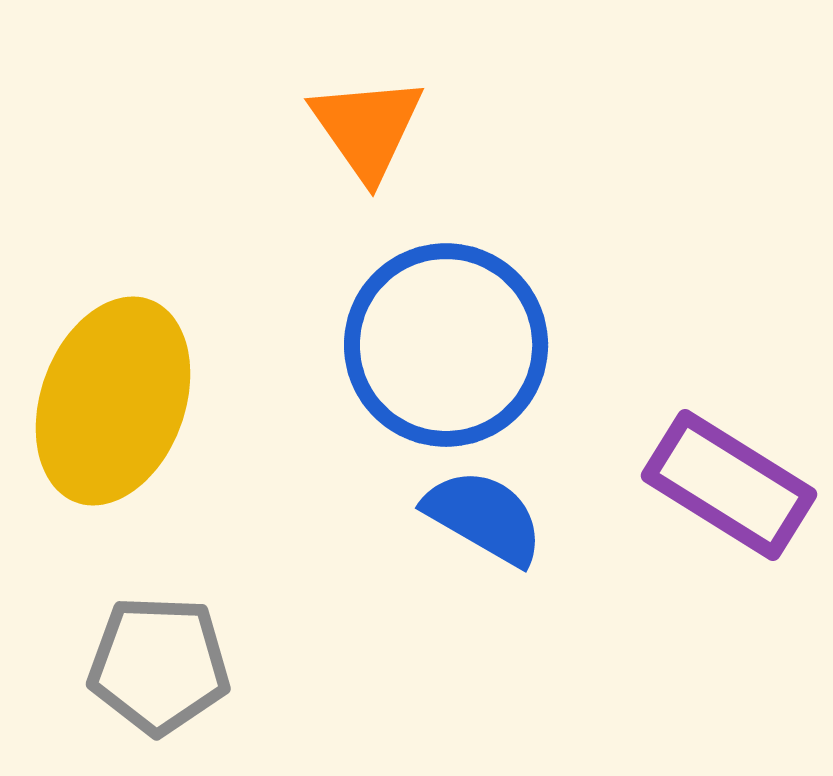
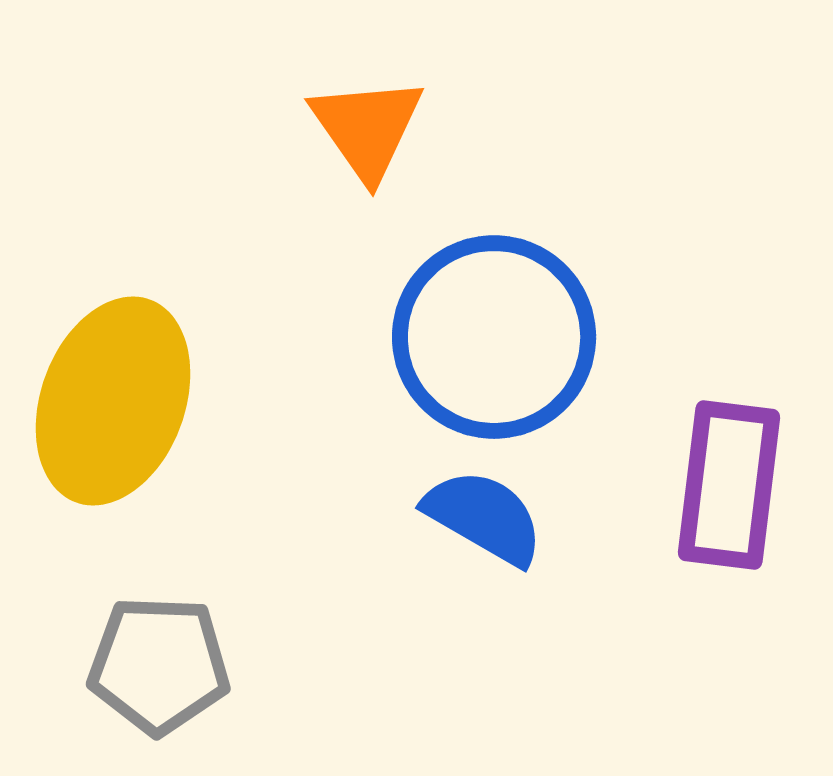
blue circle: moved 48 px right, 8 px up
purple rectangle: rotated 65 degrees clockwise
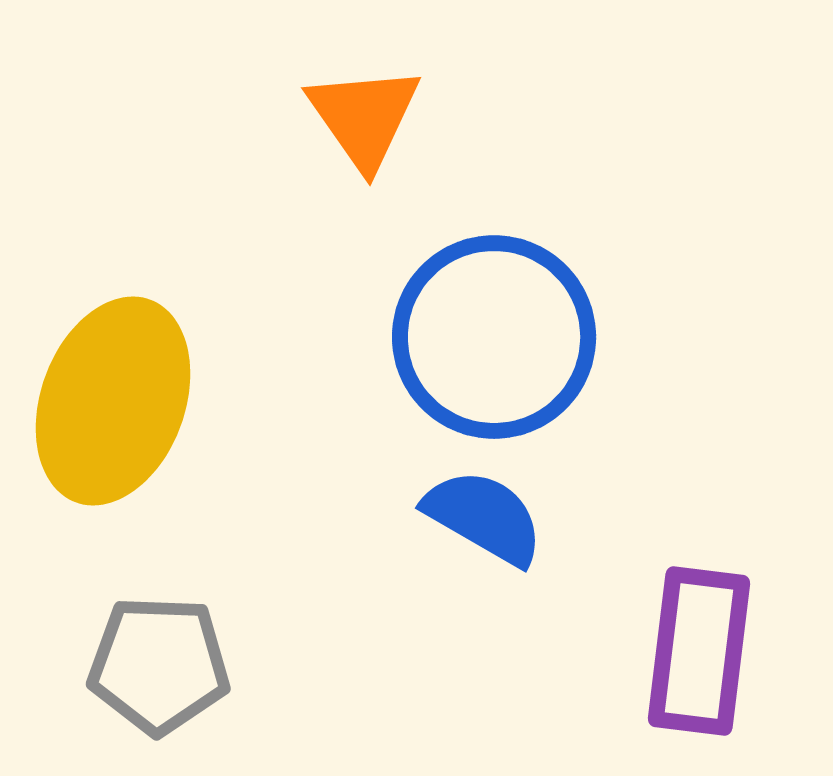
orange triangle: moved 3 px left, 11 px up
purple rectangle: moved 30 px left, 166 px down
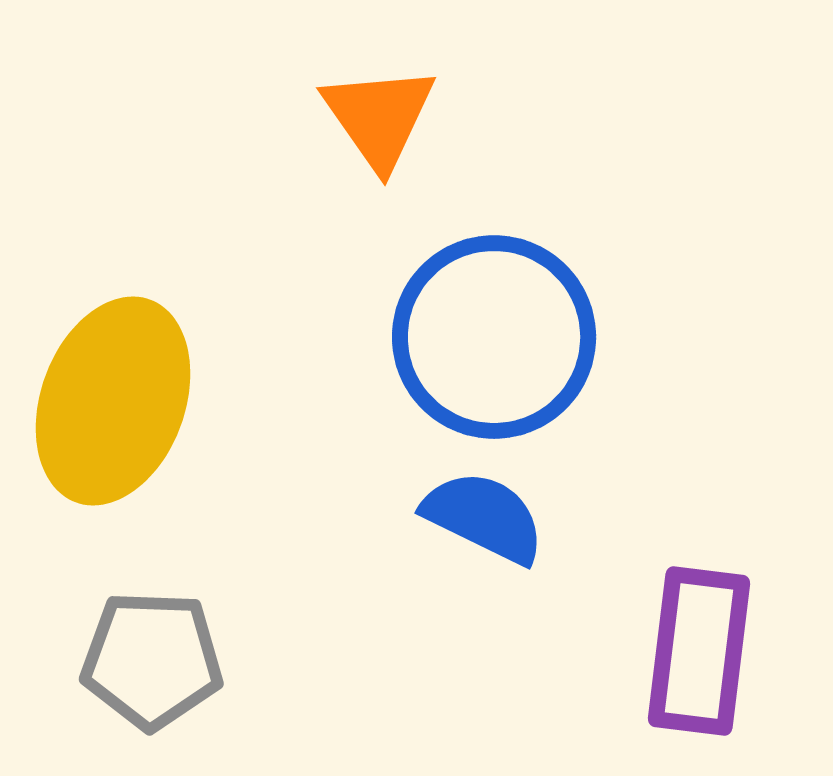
orange triangle: moved 15 px right
blue semicircle: rotated 4 degrees counterclockwise
gray pentagon: moved 7 px left, 5 px up
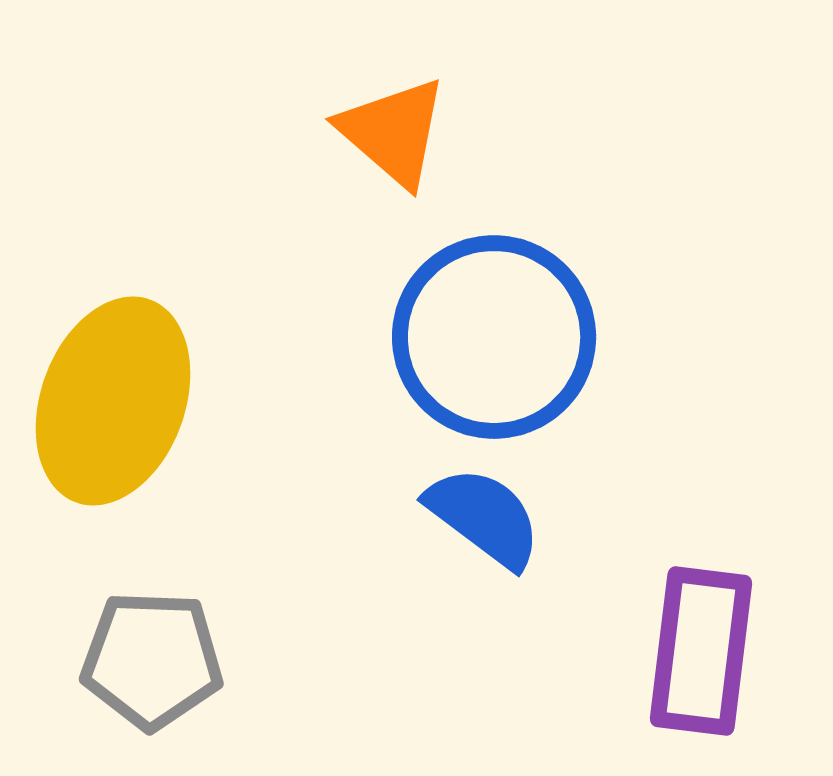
orange triangle: moved 14 px right, 15 px down; rotated 14 degrees counterclockwise
blue semicircle: rotated 11 degrees clockwise
purple rectangle: moved 2 px right
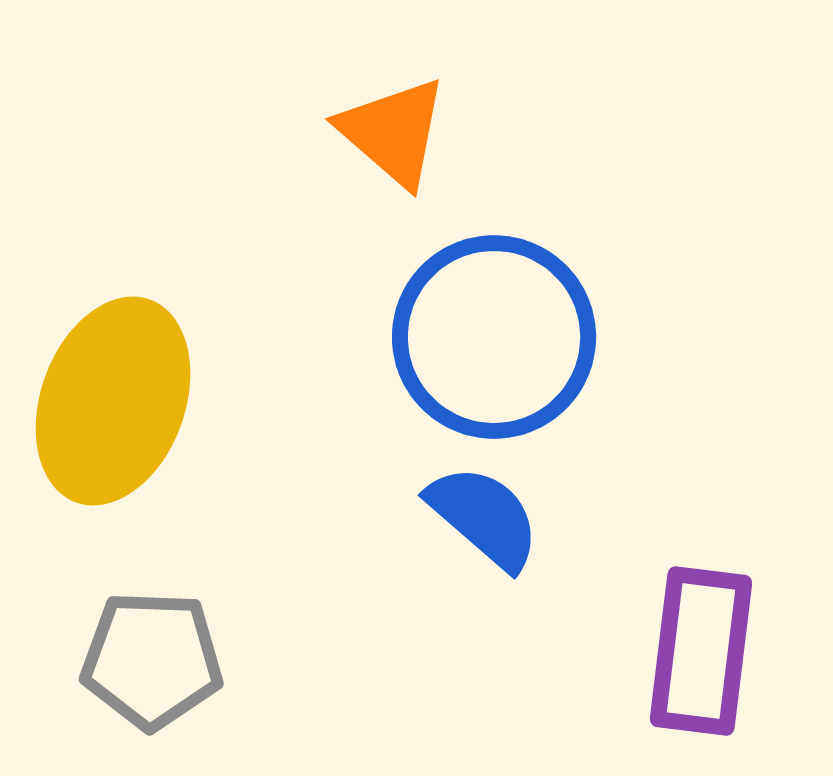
blue semicircle: rotated 4 degrees clockwise
